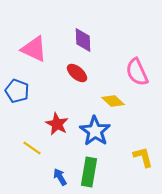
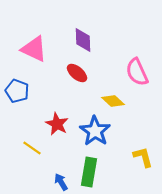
blue arrow: moved 1 px right, 5 px down
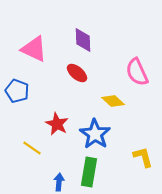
blue star: moved 3 px down
blue arrow: moved 2 px left; rotated 36 degrees clockwise
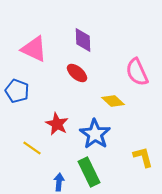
green rectangle: rotated 36 degrees counterclockwise
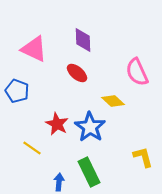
blue star: moved 5 px left, 7 px up
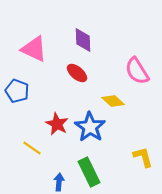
pink semicircle: moved 1 px up; rotated 8 degrees counterclockwise
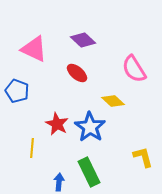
purple diamond: rotated 45 degrees counterclockwise
pink semicircle: moved 3 px left, 2 px up
yellow line: rotated 60 degrees clockwise
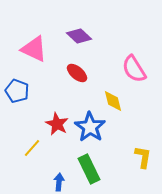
purple diamond: moved 4 px left, 4 px up
yellow diamond: rotated 35 degrees clockwise
yellow line: rotated 36 degrees clockwise
yellow L-shape: rotated 25 degrees clockwise
green rectangle: moved 3 px up
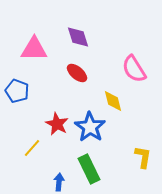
purple diamond: moved 1 px left, 1 px down; rotated 30 degrees clockwise
pink triangle: rotated 24 degrees counterclockwise
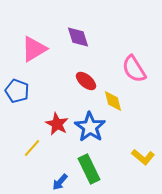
pink triangle: rotated 32 degrees counterclockwise
red ellipse: moved 9 px right, 8 px down
yellow L-shape: rotated 120 degrees clockwise
blue arrow: moved 1 px right; rotated 144 degrees counterclockwise
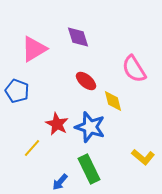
blue star: rotated 16 degrees counterclockwise
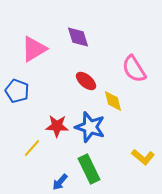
red star: moved 2 px down; rotated 25 degrees counterclockwise
